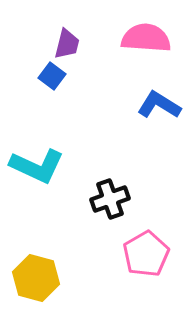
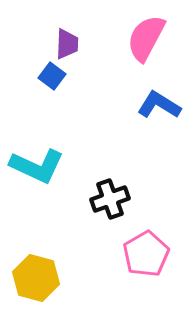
pink semicircle: rotated 66 degrees counterclockwise
purple trapezoid: rotated 12 degrees counterclockwise
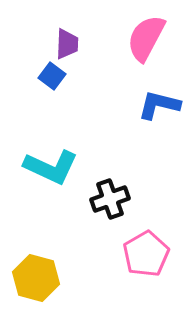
blue L-shape: rotated 18 degrees counterclockwise
cyan L-shape: moved 14 px right, 1 px down
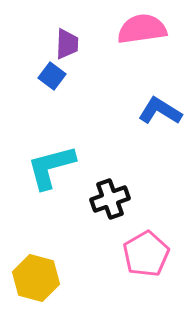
pink semicircle: moved 4 px left, 9 px up; rotated 54 degrees clockwise
blue L-shape: moved 1 px right, 6 px down; rotated 18 degrees clockwise
cyan L-shape: rotated 140 degrees clockwise
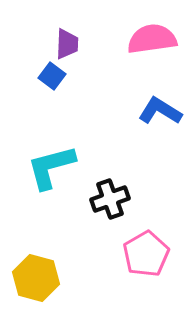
pink semicircle: moved 10 px right, 10 px down
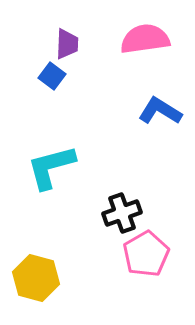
pink semicircle: moved 7 px left
black cross: moved 12 px right, 14 px down
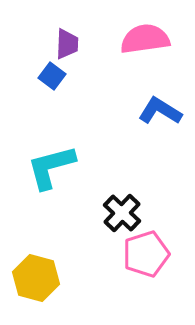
black cross: rotated 27 degrees counterclockwise
pink pentagon: rotated 12 degrees clockwise
